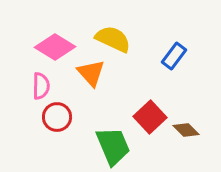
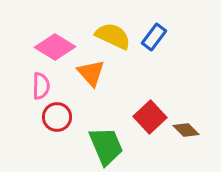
yellow semicircle: moved 3 px up
blue rectangle: moved 20 px left, 19 px up
green trapezoid: moved 7 px left
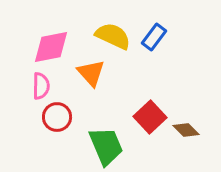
pink diamond: moved 4 px left; rotated 42 degrees counterclockwise
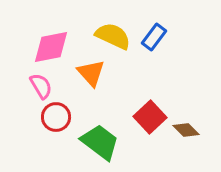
pink semicircle: rotated 32 degrees counterclockwise
red circle: moved 1 px left
green trapezoid: moved 6 px left, 4 px up; rotated 30 degrees counterclockwise
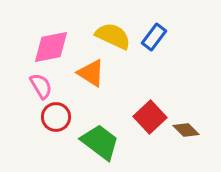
orange triangle: rotated 16 degrees counterclockwise
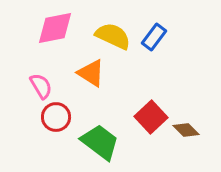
pink diamond: moved 4 px right, 19 px up
red square: moved 1 px right
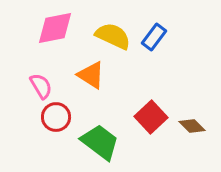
orange triangle: moved 2 px down
brown diamond: moved 6 px right, 4 px up
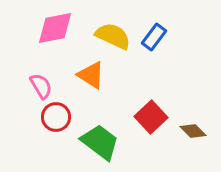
brown diamond: moved 1 px right, 5 px down
